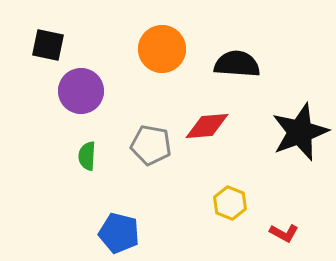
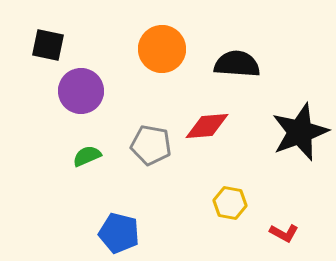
green semicircle: rotated 64 degrees clockwise
yellow hexagon: rotated 12 degrees counterclockwise
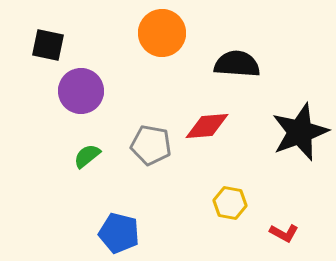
orange circle: moved 16 px up
green semicircle: rotated 16 degrees counterclockwise
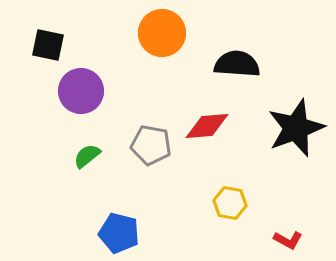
black star: moved 4 px left, 4 px up
red L-shape: moved 4 px right, 7 px down
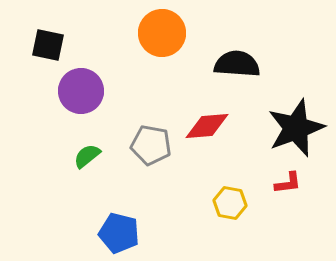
red L-shape: moved 57 px up; rotated 36 degrees counterclockwise
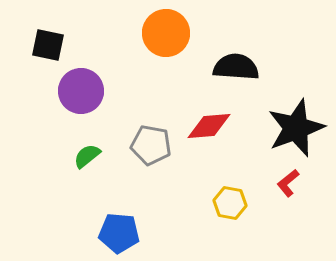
orange circle: moved 4 px right
black semicircle: moved 1 px left, 3 px down
red diamond: moved 2 px right
red L-shape: rotated 148 degrees clockwise
blue pentagon: rotated 9 degrees counterclockwise
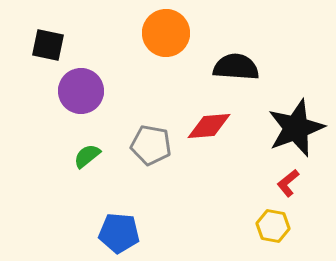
yellow hexagon: moved 43 px right, 23 px down
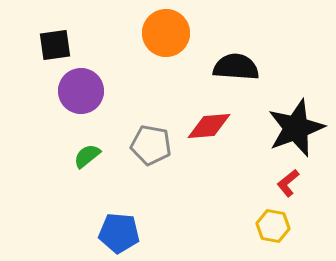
black square: moved 7 px right; rotated 20 degrees counterclockwise
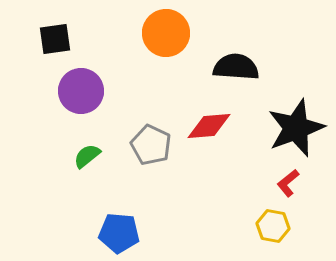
black square: moved 6 px up
gray pentagon: rotated 15 degrees clockwise
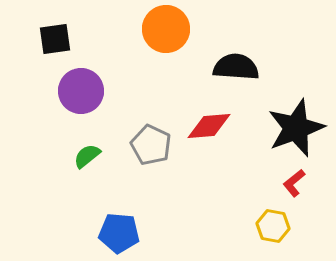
orange circle: moved 4 px up
red L-shape: moved 6 px right
